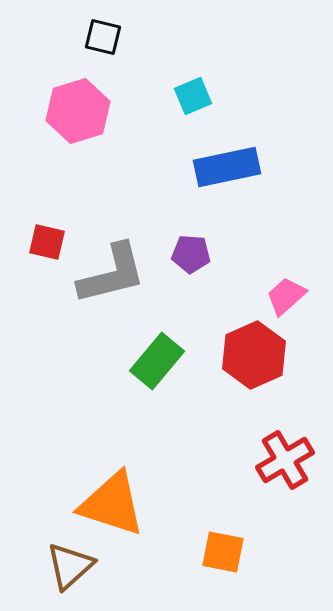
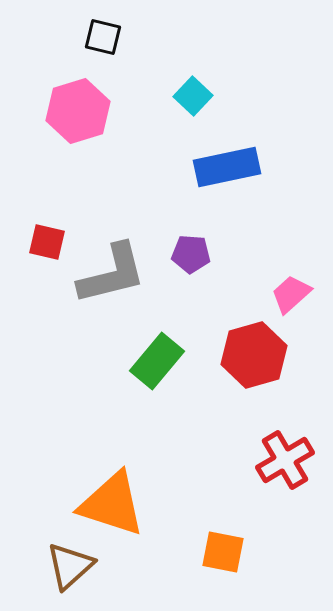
cyan square: rotated 24 degrees counterclockwise
pink trapezoid: moved 5 px right, 2 px up
red hexagon: rotated 8 degrees clockwise
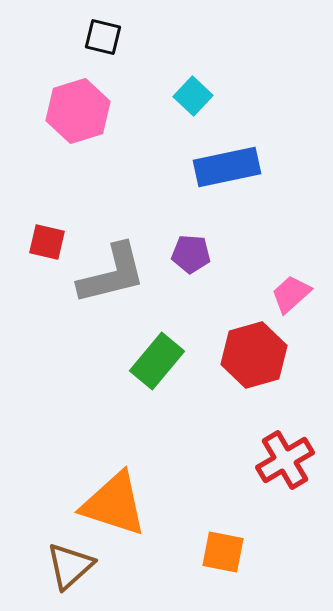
orange triangle: moved 2 px right
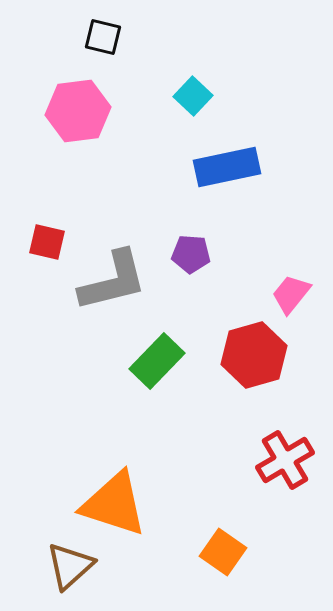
pink hexagon: rotated 10 degrees clockwise
gray L-shape: moved 1 px right, 7 px down
pink trapezoid: rotated 9 degrees counterclockwise
green rectangle: rotated 4 degrees clockwise
orange square: rotated 24 degrees clockwise
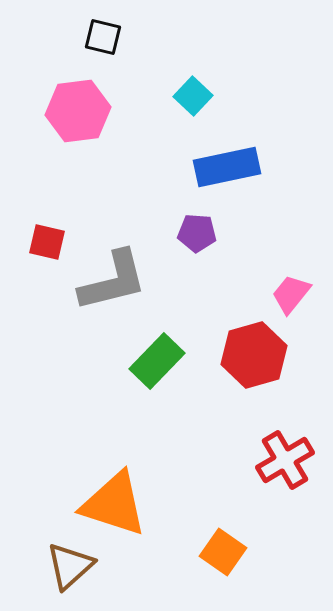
purple pentagon: moved 6 px right, 21 px up
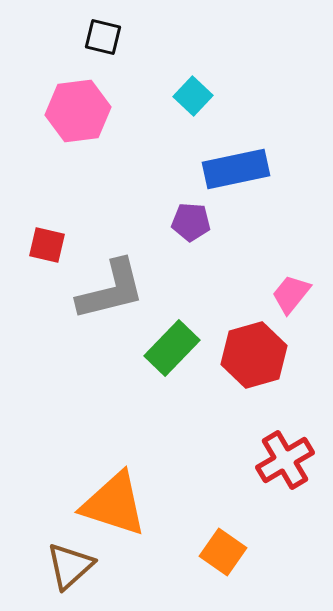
blue rectangle: moved 9 px right, 2 px down
purple pentagon: moved 6 px left, 11 px up
red square: moved 3 px down
gray L-shape: moved 2 px left, 9 px down
green rectangle: moved 15 px right, 13 px up
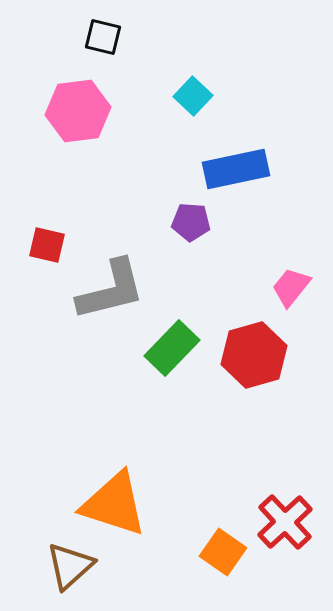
pink trapezoid: moved 7 px up
red cross: moved 62 px down; rotated 12 degrees counterclockwise
